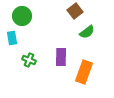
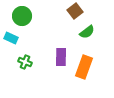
cyan rectangle: moved 1 px left; rotated 56 degrees counterclockwise
green cross: moved 4 px left, 2 px down
orange rectangle: moved 5 px up
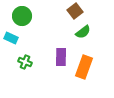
green semicircle: moved 4 px left
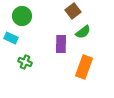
brown square: moved 2 px left
purple rectangle: moved 13 px up
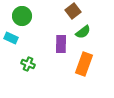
green cross: moved 3 px right, 2 px down
orange rectangle: moved 3 px up
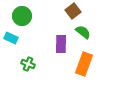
green semicircle: rotated 105 degrees counterclockwise
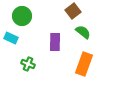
purple rectangle: moved 6 px left, 2 px up
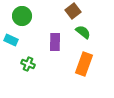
cyan rectangle: moved 2 px down
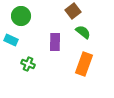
green circle: moved 1 px left
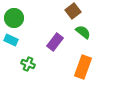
green circle: moved 7 px left, 2 px down
purple rectangle: rotated 36 degrees clockwise
orange rectangle: moved 1 px left, 3 px down
